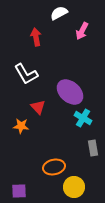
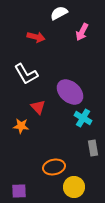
pink arrow: moved 1 px down
red arrow: rotated 114 degrees clockwise
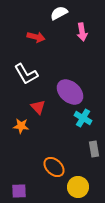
pink arrow: rotated 36 degrees counterclockwise
gray rectangle: moved 1 px right, 1 px down
orange ellipse: rotated 55 degrees clockwise
yellow circle: moved 4 px right
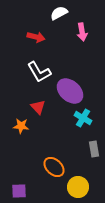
white L-shape: moved 13 px right, 2 px up
purple ellipse: moved 1 px up
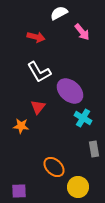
pink arrow: rotated 30 degrees counterclockwise
red triangle: rotated 21 degrees clockwise
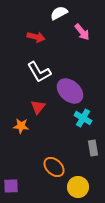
gray rectangle: moved 1 px left, 1 px up
purple square: moved 8 px left, 5 px up
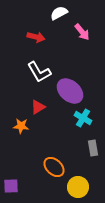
red triangle: rotated 21 degrees clockwise
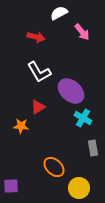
purple ellipse: moved 1 px right
yellow circle: moved 1 px right, 1 px down
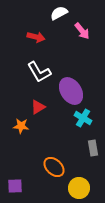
pink arrow: moved 1 px up
purple ellipse: rotated 16 degrees clockwise
purple square: moved 4 px right
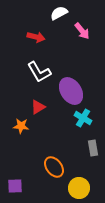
orange ellipse: rotated 10 degrees clockwise
